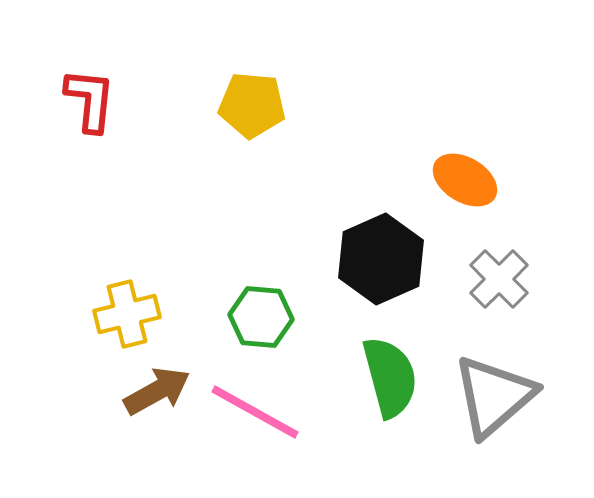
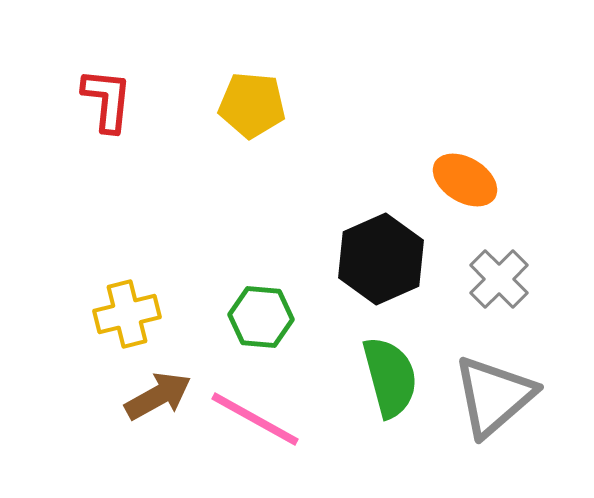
red L-shape: moved 17 px right
brown arrow: moved 1 px right, 5 px down
pink line: moved 7 px down
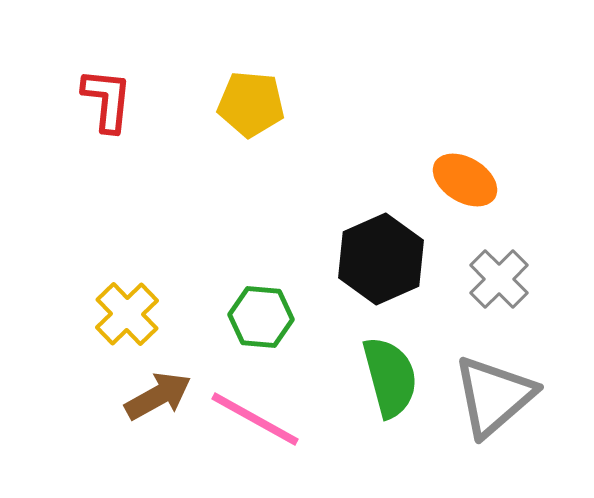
yellow pentagon: moved 1 px left, 1 px up
yellow cross: rotated 30 degrees counterclockwise
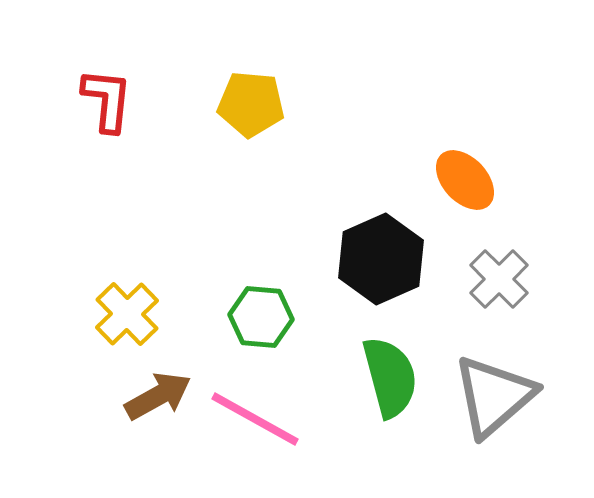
orange ellipse: rotated 16 degrees clockwise
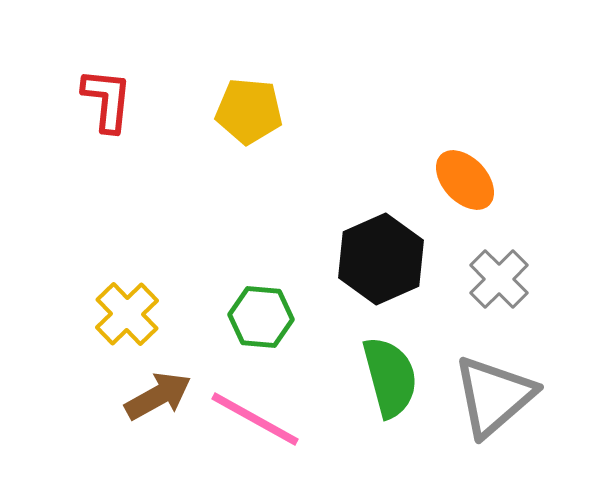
yellow pentagon: moved 2 px left, 7 px down
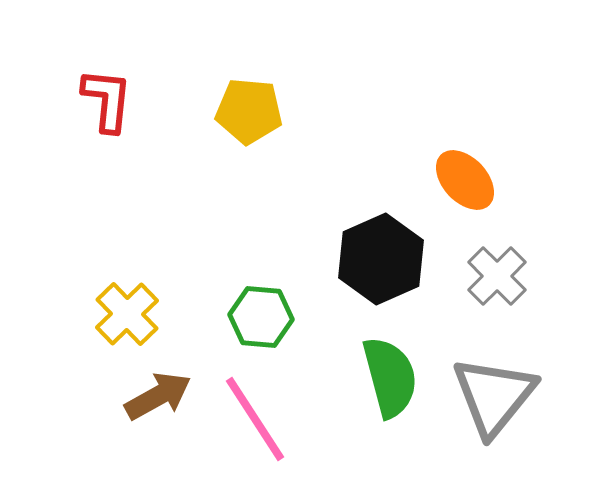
gray cross: moved 2 px left, 3 px up
gray triangle: rotated 10 degrees counterclockwise
pink line: rotated 28 degrees clockwise
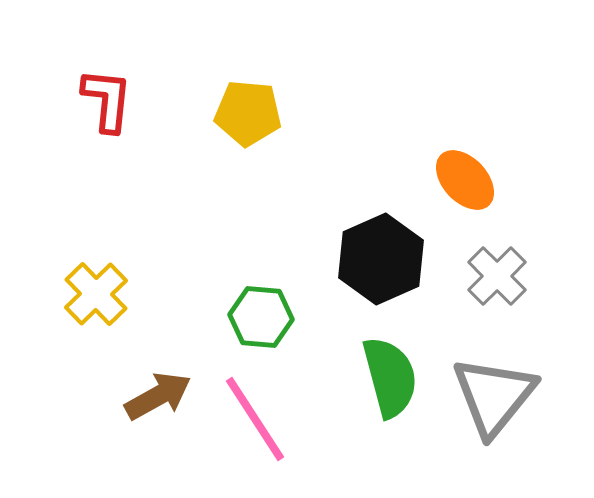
yellow pentagon: moved 1 px left, 2 px down
yellow cross: moved 31 px left, 20 px up
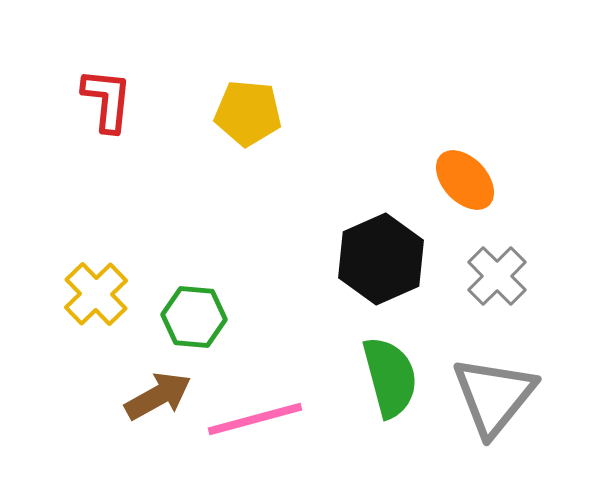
green hexagon: moved 67 px left
pink line: rotated 72 degrees counterclockwise
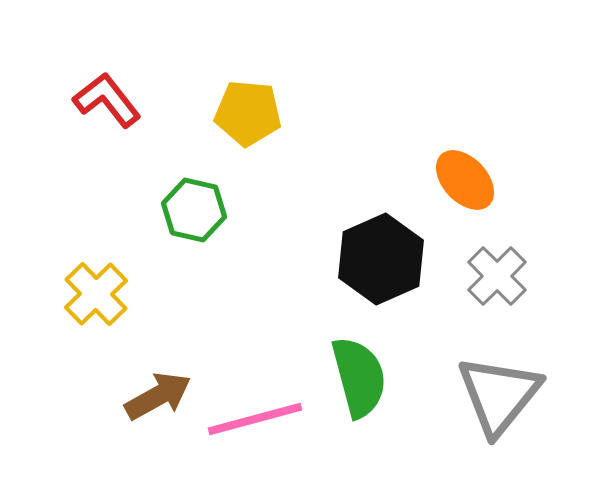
red L-shape: rotated 44 degrees counterclockwise
green hexagon: moved 107 px up; rotated 8 degrees clockwise
green semicircle: moved 31 px left
gray triangle: moved 5 px right, 1 px up
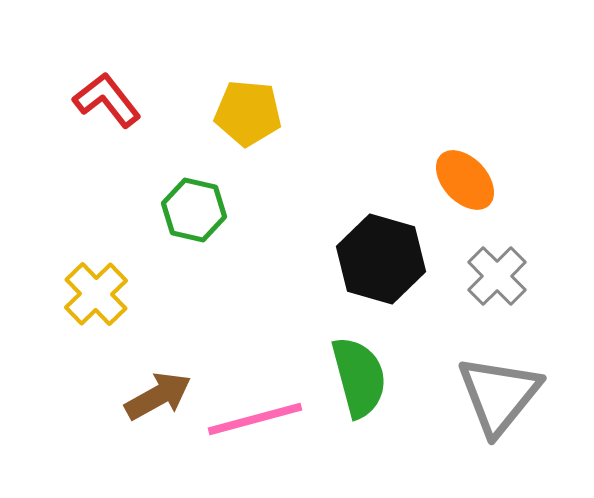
black hexagon: rotated 20 degrees counterclockwise
